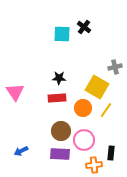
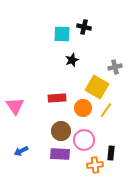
black cross: rotated 24 degrees counterclockwise
black star: moved 13 px right, 18 px up; rotated 24 degrees counterclockwise
pink triangle: moved 14 px down
orange cross: moved 1 px right
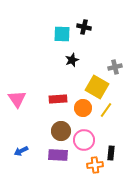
red rectangle: moved 1 px right, 1 px down
pink triangle: moved 2 px right, 7 px up
purple rectangle: moved 2 px left, 1 px down
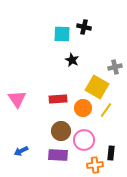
black star: rotated 24 degrees counterclockwise
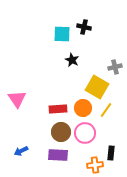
red rectangle: moved 10 px down
brown circle: moved 1 px down
pink circle: moved 1 px right, 7 px up
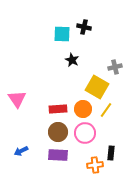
orange circle: moved 1 px down
brown circle: moved 3 px left
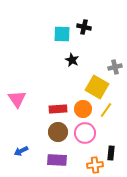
purple rectangle: moved 1 px left, 5 px down
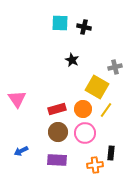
cyan square: moved 2 px left, 11 px up
red rectangle: moved 1 px left; rotated 12 degrees counterclockwise
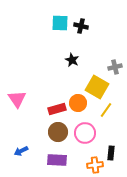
black cross: moved 3 px left, 1 px up
orange circle: moved 5 px left, 6 px up
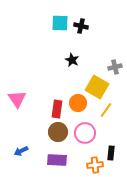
red rectangle: rotated 66 degrees counterclockwise
